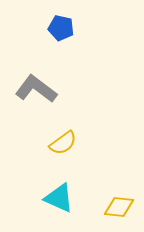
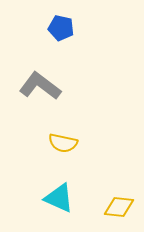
gray L-shape: moved 4 px right, 3 px up
yellow semicircle: rotated 48 degrees clockwise
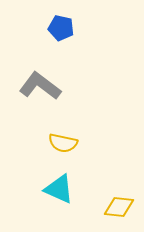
cyan triangle: moved 9 px up
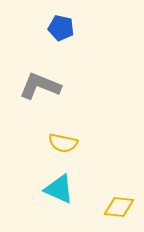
gray L-shape: rotated 15 degrees counterclockwise
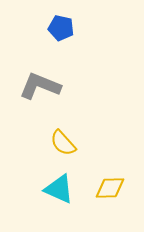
yellow semicircle: rotated 36 degrees clockwise
yellow diamond: moved 9 px left, 19 px up; rotated 8 degrees counterclockwise
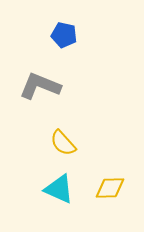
blue pentagon: moved 3 px right, 7 px down
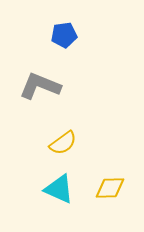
blue pentagon: rotated 20 degrees counterclockwise
yellow semicircle: rotated 84 degrees counterclockwise
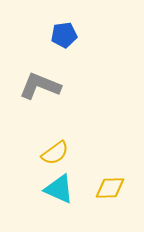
yellow semicircle: moved 8 px left, 10 px down
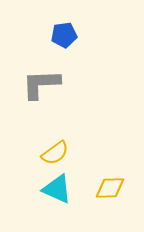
gray L-shape: moved 1 px right, 2 px up; rotated 24 degrees counterclockwise
cyan triangle: moved 2 px left
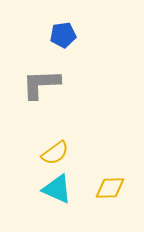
blue pentagon: moved 1 px left
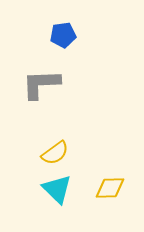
cyan triangle: rotated 20 degrees clockwise
